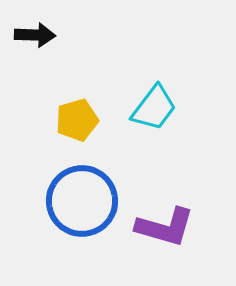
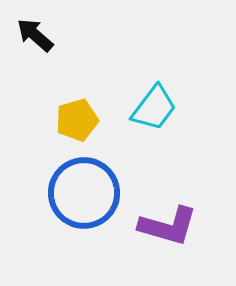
black arrow: rotated 141 degrees counterclockwise
blue circle: moved 2 px right, 8 px up
purple L-shape: moved 3 px right, 1 px up
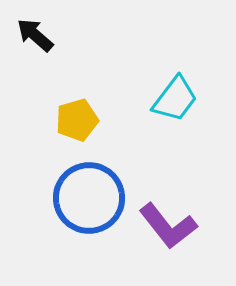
cyan trapezoid: moved 21 px right, 9 px up
blue circle: moved 5 px right, 5 px down
purple L-shape: rotated 36 degrees clockwise
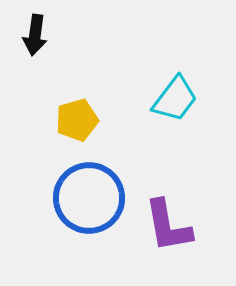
black arrow: rotated 123 degrees counterclockwise
purple L-shape: rotated 28 degrees clockwise
